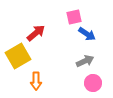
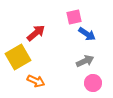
yellow square: moved 1 px down
orange arrow: rotated 66 degrees counterclockwise
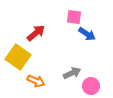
pink square: rotated 21 degrees clockwise
yellow square: rotated 25 degrees counterclockwise
gray arrow: moved 13 px left, 12 px down
pink circle: moved 2 px left, 3 px down
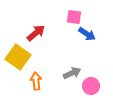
orange arrow: rotated 120 degrees counterclockwise
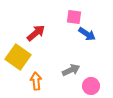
gray arrow: moved 1 px left, 3 px up
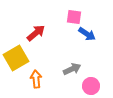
yellow square: moved 2 px left, 1 px down; rotated 25 degrees clockwise
gray arrow: moved 1 px right, 1 px up
orange arrow: moved 2 px up
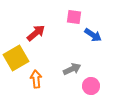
blue arrow: moved 6 px right, 1 px down
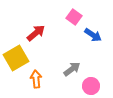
pink square: rotated 28 degrees clockwise
gray arrow: rotated 12 degrees counterclockwise
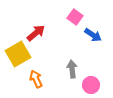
pink square: moved 1 px right
yellow square: moved 2 px right, 4 px up
gray arrow: rotated 60 degrees counterclockwise
orange arrow: rotated 18 degrees counterclockwise
pink circle: moved 1 px up
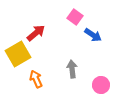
pink circle: moved 10 px right
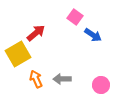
gray arrow: moved 10 px left, 10 px down; rotated 84 degrees counterclockwise
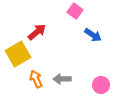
pink square: moved 6 px up
red arrow: moved 1 px right, 1 px up
